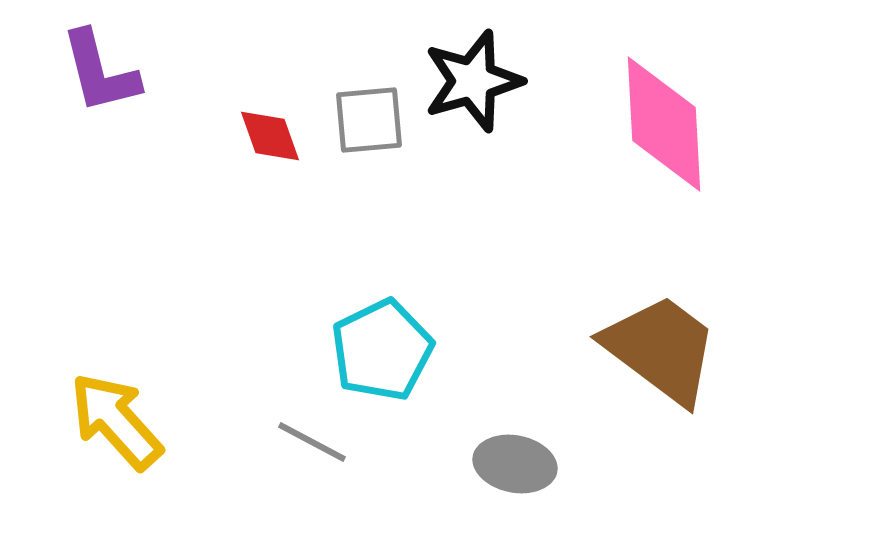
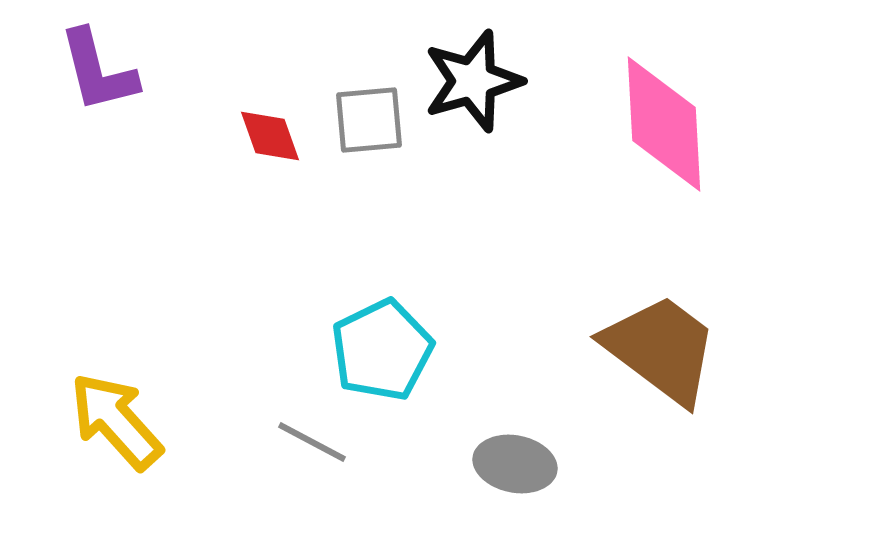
purple L-shape: moved 2 px left, 1 px up
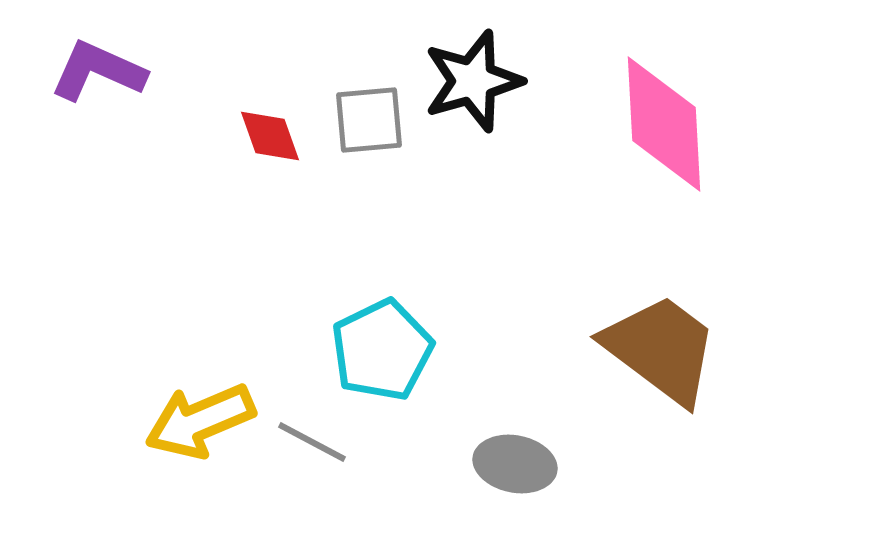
purple L-shape: rotated 128 degrees clockwise
yellow arrow: moved 84 px right; rotated 71 degrees counterclockwise
